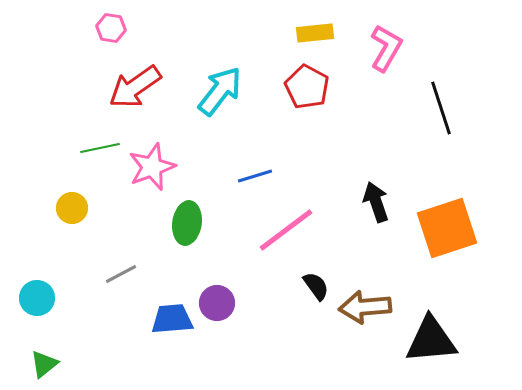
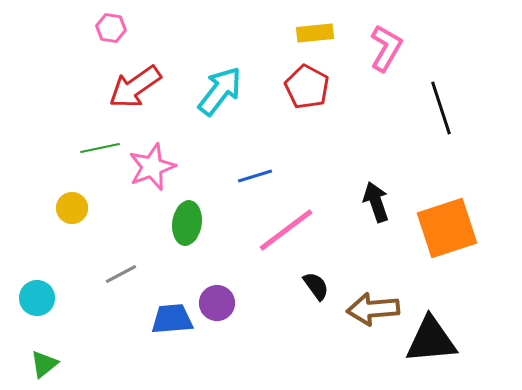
brown arrow: moved 8 px right, 2 px down
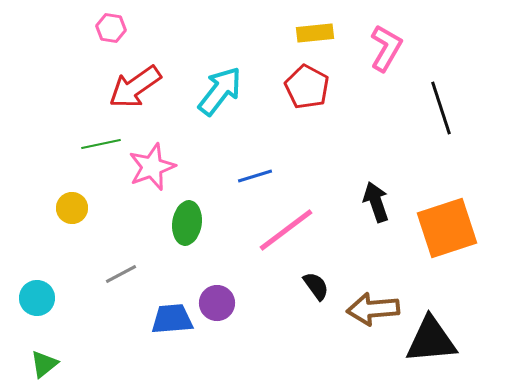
green line: moved 1 px right, 4 px up
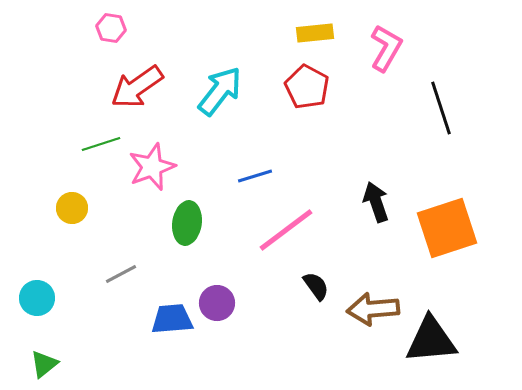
red arrow: moved 2 px right
green line: rotated 6 degrees counterclockwise
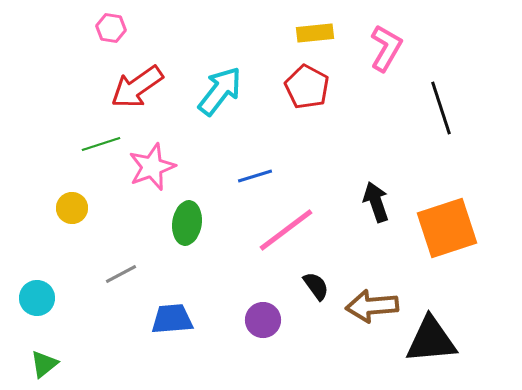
purple circle: moved 46 px right, 17 px down
brown arrow: moved 1 px left, 3 px up
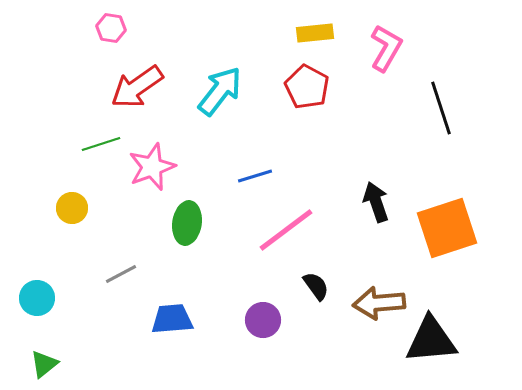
brown arrow: moved 7 px right, 3 px up
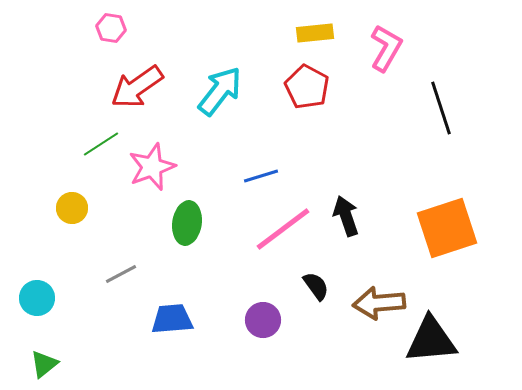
green line: rotated 15 degrees counterclockwise
blue line: moved 6 px right
black arrow: moved 30 px left, 14 px down
pink line: moved 3 px left, 1 px up
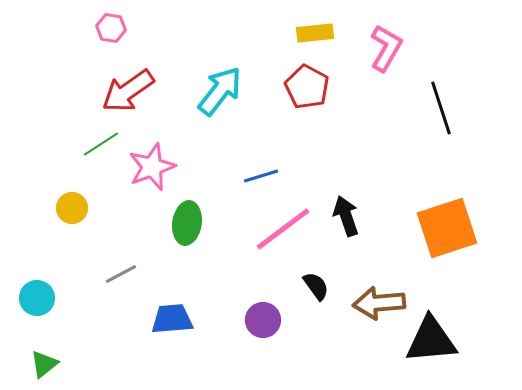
red arrow: moved 9 px left, 4 px down
